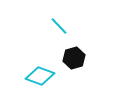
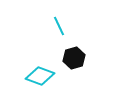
cyan line: rotated 18 degrees clockwise
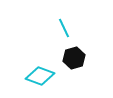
cyan line: moved 5 px right, 2 px down
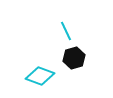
cyan line: moved 2 px right, 3 px down
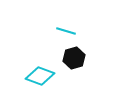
cyan line: rotated 48 degrees counterclockwise
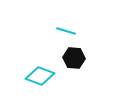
black hexagon: rotated 20 degrees clockwise
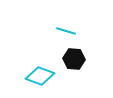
black hexagon: moved 1 px down
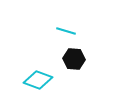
cyan diamond: moved 2 px left, 4 px down
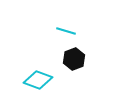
black hexagon: rotated 25 degrees counterclockwise
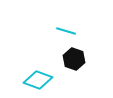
black hexagon: rotated 20 degrees counterclockwise
